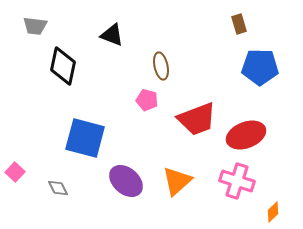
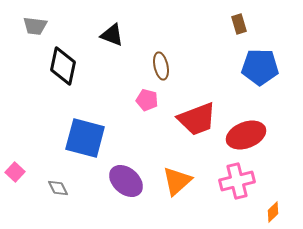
pink cross: rotated 32 degrees counterclockwise
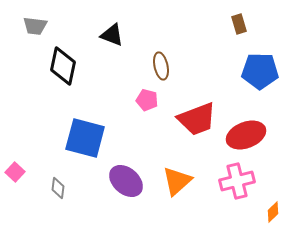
blue pentagon: moved 4 px down
gray diamond: rotated 35 degrees clockwise
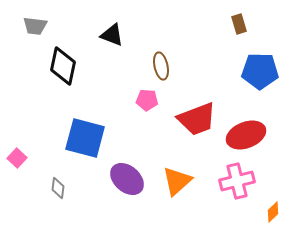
pink pentagon: rotated 10 degrees counterclockwise
pink square: moved 2 px right, 14 px up
purple ellipse: moved 1 px right, 2 px up
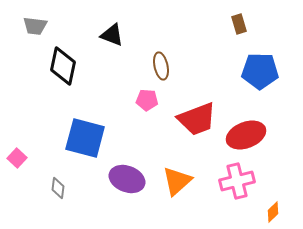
purple ellipse: rotated 20 degrees counterclockwise
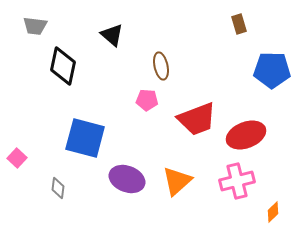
black triangle: rotated 20 degrees clockwise
blue pentagon: moved 12 px right, 1 px up
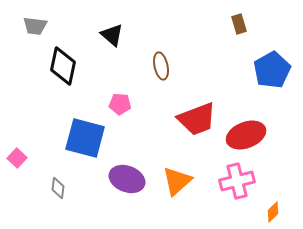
blue pentagon: rotated 30 degrees counterclockwise
pink pentagon: moved 27 px left, 4 px down
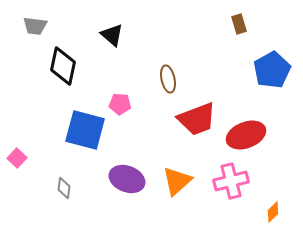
brown ellipse: moved 7 px right, 13 px down
blue square: moved 8 px up
pink cross: moved 6 px left
gray diamond: moved 6 px right
